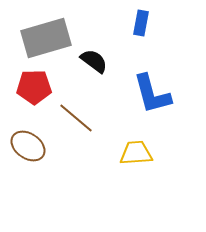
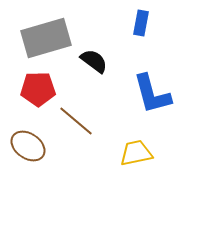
red pentagon: moved 4 px right, 2 px down
brown line: moved 3 px down
yellow trapezoid: rotated 8 degrees counterclockwise
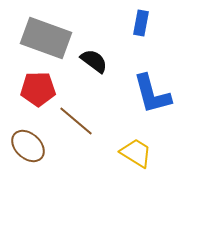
gray rectangle: rotated 36 degrees clockwise
brown ellipse: rotated 8 degrees clockwise
yellow trapezoid: rotated 44 degrees clockwise
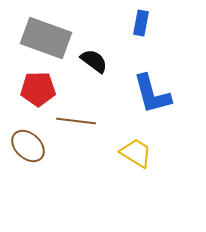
brown line: rotated 33 degrees counterclockwise
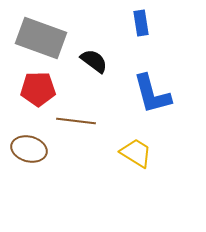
blue rectangle: rotated 20 degrees counterclockwise
gray rectangle: moved 5 px left
brown ellipse: moved 1 px right, 3 px down; rotated 28 degrees counterclockwise
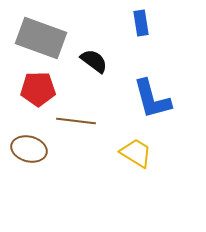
blue L-shape: moved 5 px down
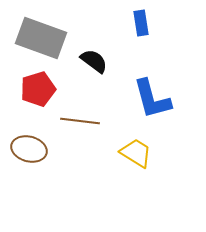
red pentagon: rotated 16 degrees counterclockwise
brown line: moved 4 px right
